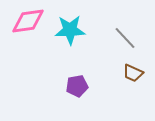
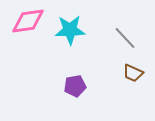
purple pentagon: moved 2 px left
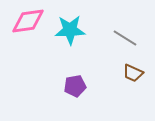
gray line: rotated 15 degrees counterclockwise
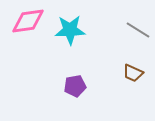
gray line: moved 13 px right, 8 px up
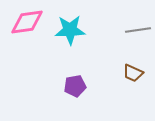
pink diamond: moved 1 px left, 1 px down
gray line: rotated 40 degrees counterclockwise
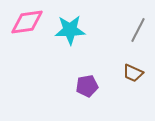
gray line: rotated 55 degrees counterclockwise
purple pentagon: moved 12 px right
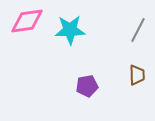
pink diamond: moved 1 px up
brown trapezoid: moved 4 px right, 2 px down; rotated 115 degrees counterclockwise
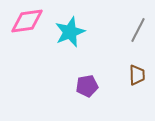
cyan star: moved 2 px down; rotated 20 degrees counterclockwise
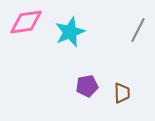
pink diamond: moved 1 px left, 1 px down
brown trapezoid: moved 15 px left, 18 px down
